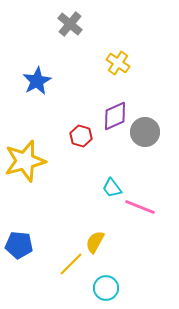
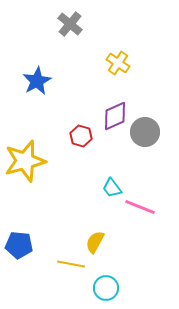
yellow line: rotated 56 degrees clockwise
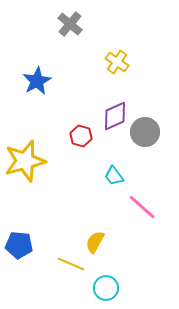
yellow cross: moved 1 px left, 1 px up
cyan trapezoid: moved 2 px right, 12 px up
pink line: moved 2 px right; rotated 20 degrees clockwise
yellow line: rotated 12 degrees clockwise
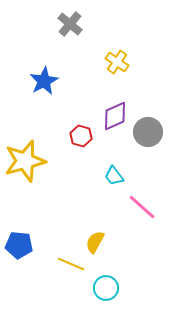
blue star: moved 7 px right
gray circle: moved 3 px right
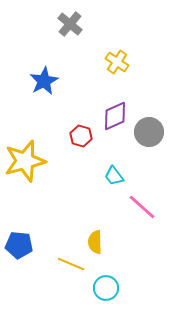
gray circle: moved 1 px right
yellow semicircle: rotated 30 degrees counterclockwise
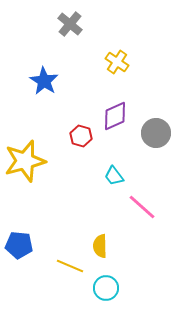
blue star: rotated 12 degrees counterclockwise
gray circle: moved 7 px right, 1 px down
yellow semicircle: moved 5 px right, 4 px down
yellow line: moved 1 px left, 2 px down
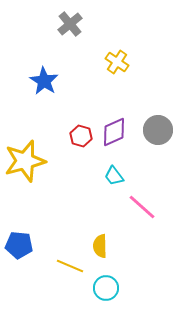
gray cross: rotated 10 degrees clockwise
purple diamond: moved 1 px left, 16 px down
gray circle: moved 2 px right, 3 px up
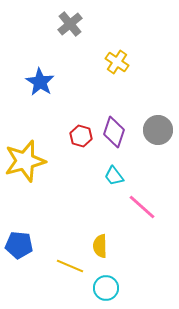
blue star: moved 4 px left, 1 px down
purple diamond: rotated 48 degrees counterclockwise
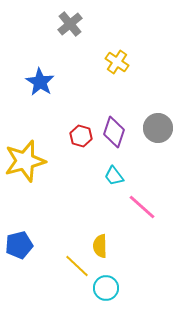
gray circle: moved 2 px up
blue pentagon: rotated 20 degrees counterclockwise
yellow line: moved 7 px right; rotated 20 degrees clockwise
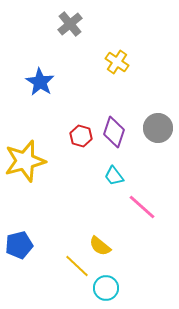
yellow semicircle: rotated 50 degrees counterclockwise
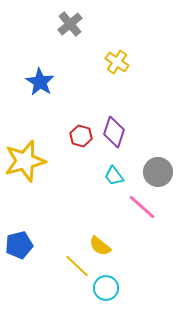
gray circle: moved 44 px down
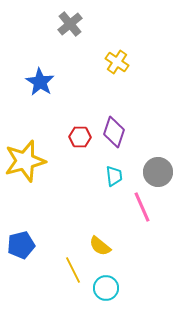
red hexagon: moved 1 px left, 1 px down; rotated 15 degrees counterclockwise
cyan trapezoid: rotated 150 degrees counterclockwise
pink line: rotated 24 degrees clockwise
blue pentagon: moved 2 px right
yellow line: moved 4 px left, 4 px down; rotated 20 degrees clockwise
